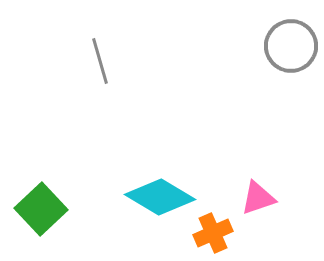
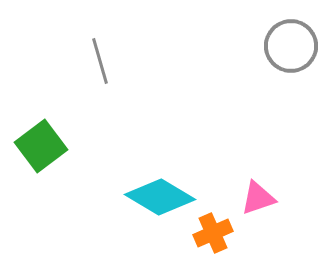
green square: moved 63 px up; rotated 6 degrees clockwise
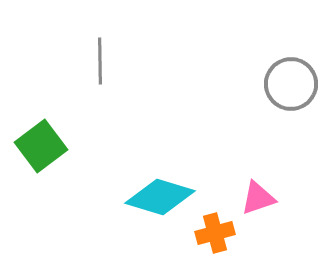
gray circle: moved 38 px down
gray line: rotated 15 degrees clockwise
cyan diamond: rotated 14 degrees counterclockwise
orange cross: moved 2 px right; rotated 9 degrees clockwise
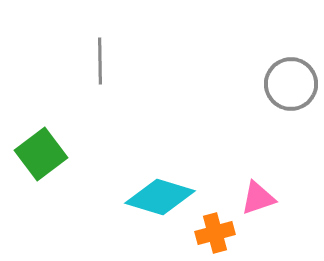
green square: moved 8 px down
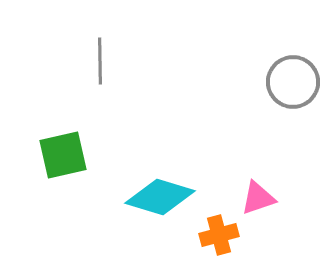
gray circle: moved 2 px right, 2 px up
green square: moved 22 px right, 1 px down; rotated 24 degrees clockwise
orange cross: moved 4 px right, 2 px down
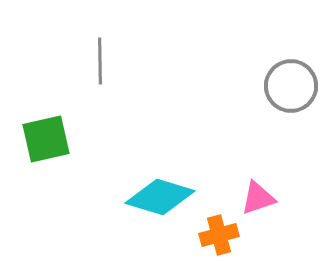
gray circle: moved 2 px left, 4 px down
green square: moved 17 px left, 16 px up
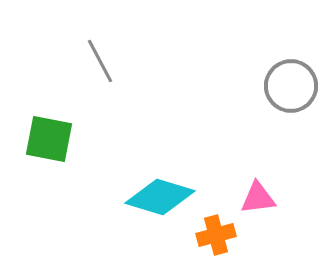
gray line: rotated 27 degrees counterclockwise
green square: moved 3 px right; rotated 24 degrees clockwise
pink triangle: rotated 12 degrees clockwise
orange cross: moved 3 px left
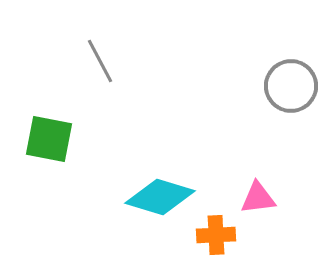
orange cross: rotated 12 degrees clockwise
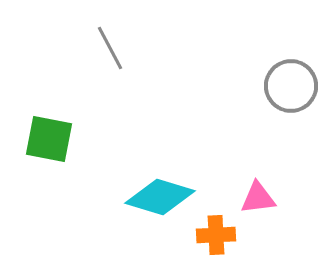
gray line: moved 10 px right, 13 px up
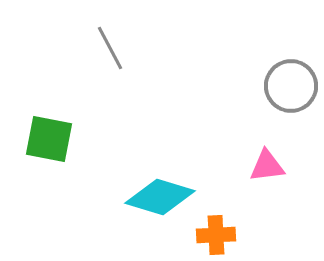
pink triangle: moved 9 px right, 32 px up
